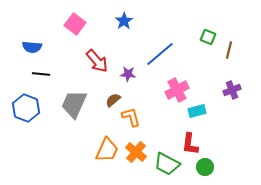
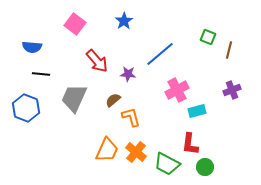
gray trapezoid: moved 6 px up
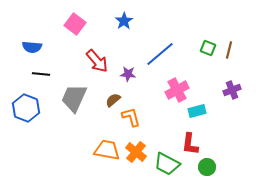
green square: moved 11 px down
orange trapezoid: rotated 104 degrees counterclockwise
green circle: moved 2 px right
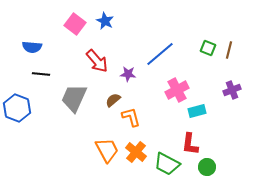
blue star: moved 19 px left; rotated 12 degrees counterclockwise
blue hexagon: moved 9 px left
orange trapezoid: rotated 52 degrees clockwise
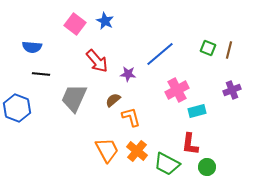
orange cross: moved 1 px right, 1 px up
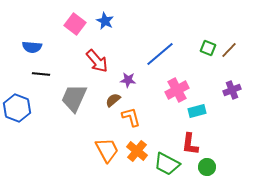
brown line: rotated 30 degrees clockwise
purple star: moved 6 px down
